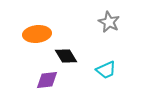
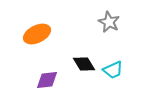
orange ellipse: rotated 20 degrees counterclockwise
black diamond: moved 18 px right, 8 px down
cyan trapezoid: moved 7 px right
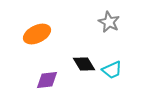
cyan trapezoid: moved 1 px left
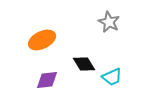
orange ellipse: moved 5 px right, 6 px down
cyan trapezoid: moved 7 px down
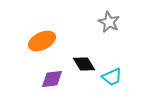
orange ellipse: moved 1 px down
purple diamond: moved 5 px right, 1 px up
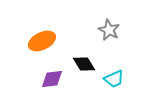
gray star: moved 8 px down
cyan trapezoid: moved 2 px right, 2 px down
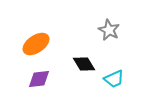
orange ellipse: moved 6 px left, 3 px down; rotated 8 degrees counterclockwise
purple diamond: moved 13 px left
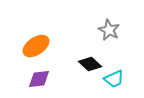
orange ellipse: moved 2 px down
black diamond: moved 6 px right; rotated 15 degrees counterclockwise
